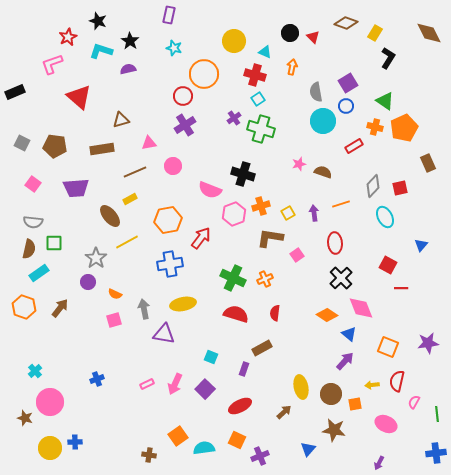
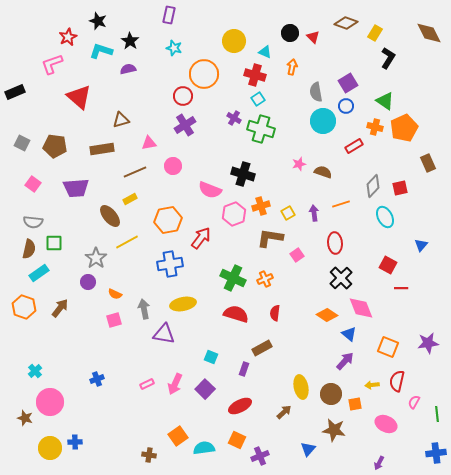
purple cross at (234, 118): rotated 24 degrees counterclockwise
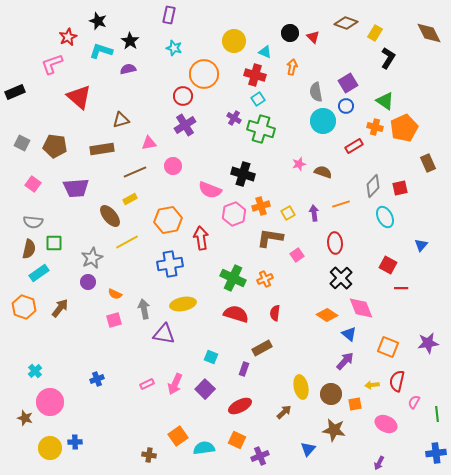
red arrow at (201, 238): rotated 45 degrees counterclockwise
gray star at (96, 258): moved 4 px left; rotated 10 degrees clockwise
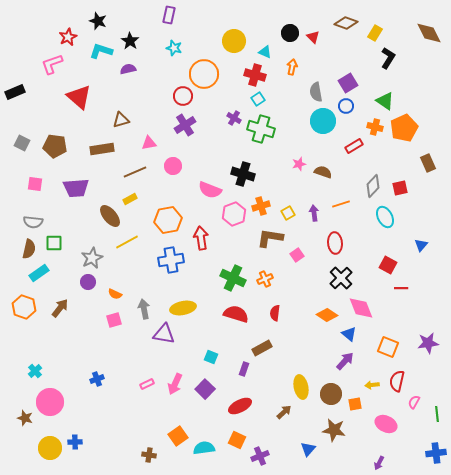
pink square at (33, 184): moved 2 px right; rotated 28 degrees counterclockwise
blue cross at (170, 264): moved 1 px right, 4 px up
yellow ellipse at (183, 304): moved 4 px down
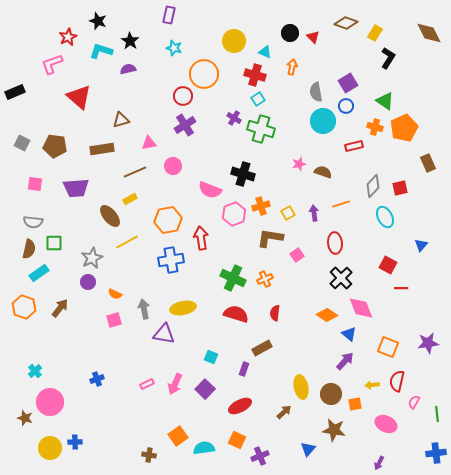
red rectangle at (354, 146): rotated 18 degrees clockwise
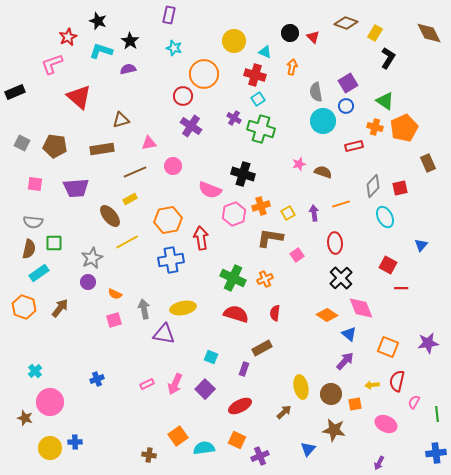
purple cross at (185, 125): moved 6 px right, 1 px down; rotated 25 degrees counterclockwise
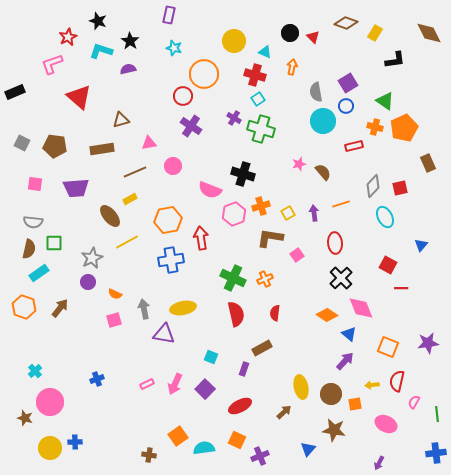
black L-shape at (388, 58): moved 7 px right, 2 px down; rotated 50 degrees clockwise
brown semicircle at (323, 172): rotated 30 degrees clockwise
red semicircle at (236, 314): rotated 60 degrees clockwise
